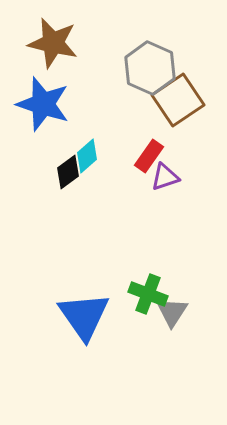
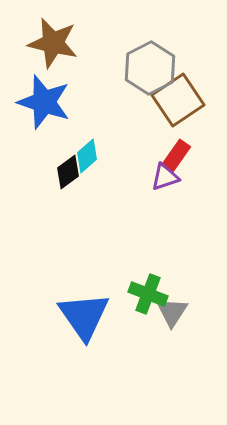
gray hexagon: rotated 9 degrees clockwise
blue star: moved 1 px right, 2 px up
red rectangle: moved 27 px right
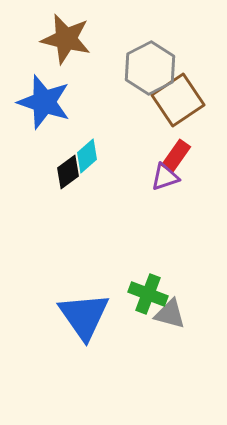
brown star: moved 13 px right, 4 px up
gray triangle: moved 2 px left, 2 px down; rotated 48 degrees counterclockwise
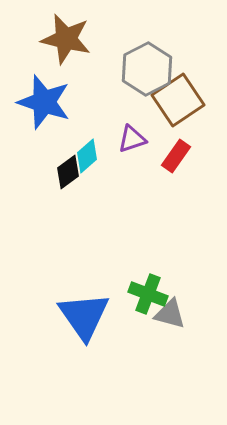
gray hexagon: moved 3 px left, 1 px down
purple triangle: moved 33 px left, 38 px up
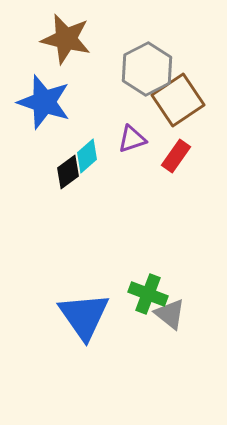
gray triangle: rotated 24 degrees clockwise
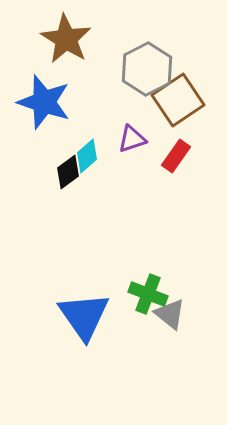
brown star: rotated 18 degrees clockwise
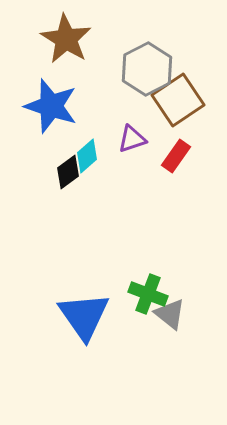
blue star: moved 7 px right, 4 px down
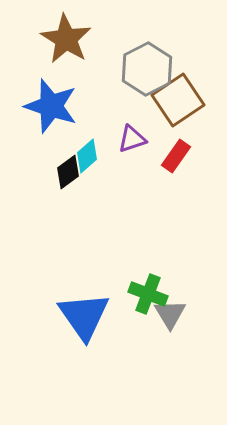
gray triangle: rotated 20 degrees clockwise
